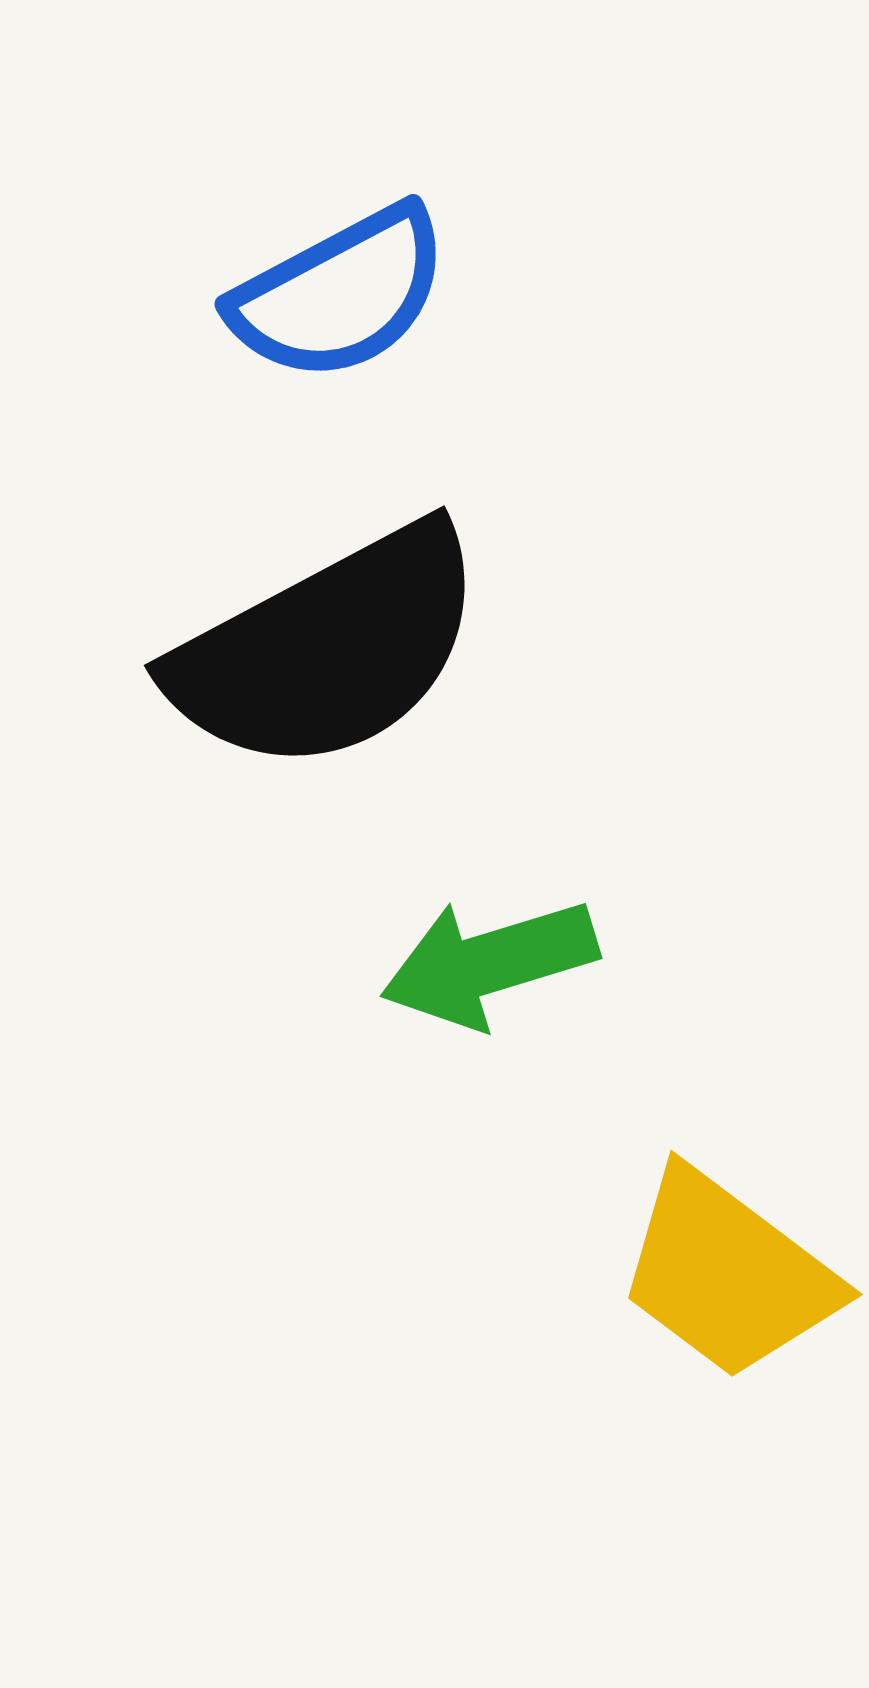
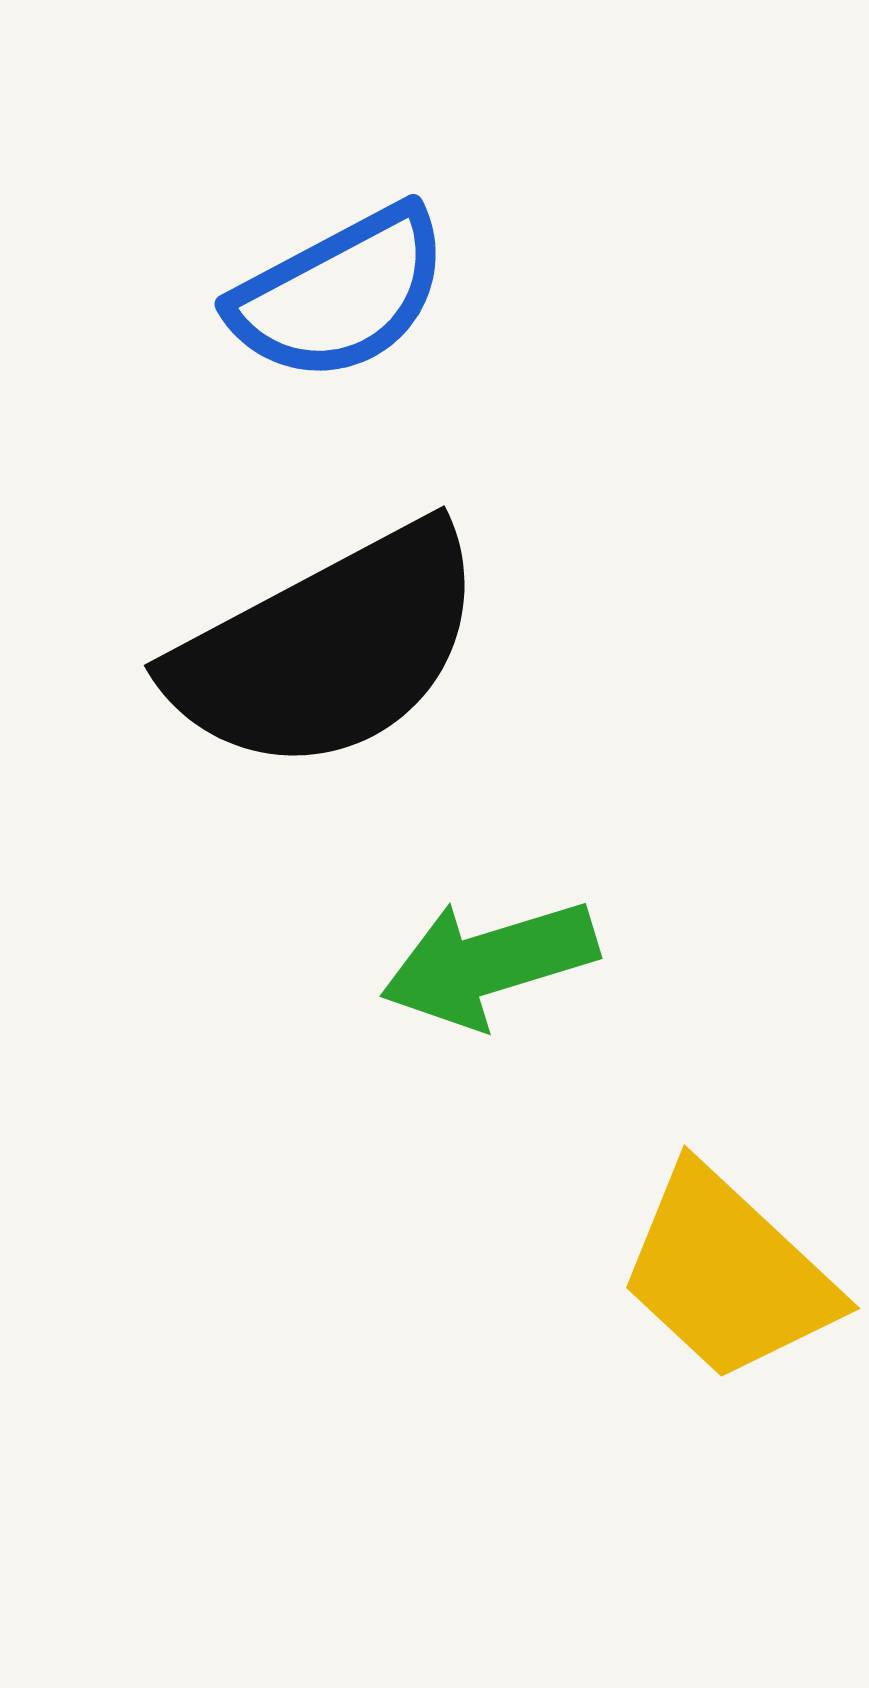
yellow trapezoid: rotated 6 degrees clockwise
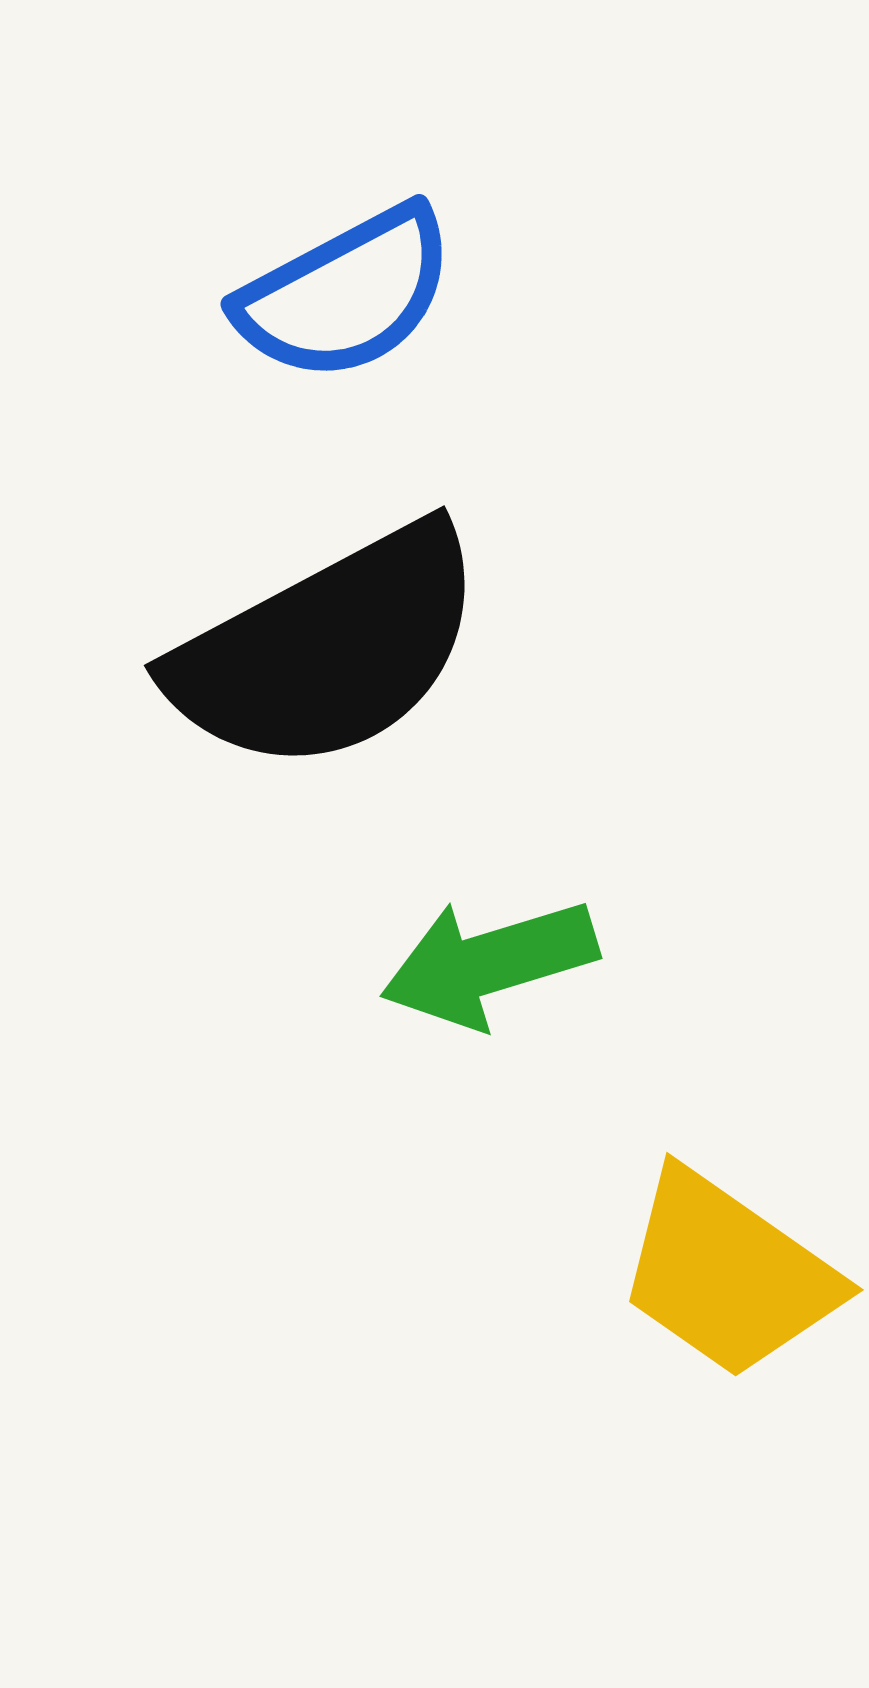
blue semicircle: moved 6 px right
yellow trapezoid: rotated 8 degrees counterclockwise
